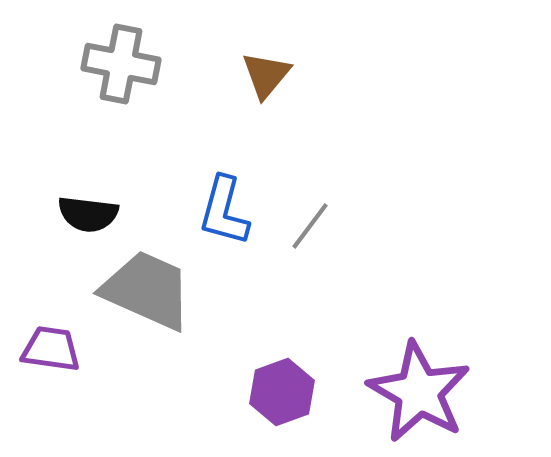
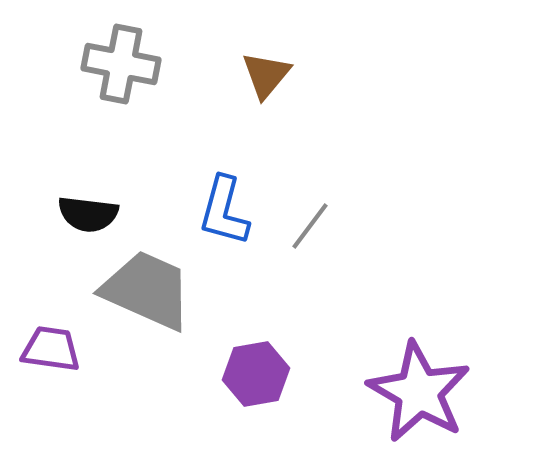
purple hexagon: moved 26 px left, 18 px up; rotated 10 degrees clockwise
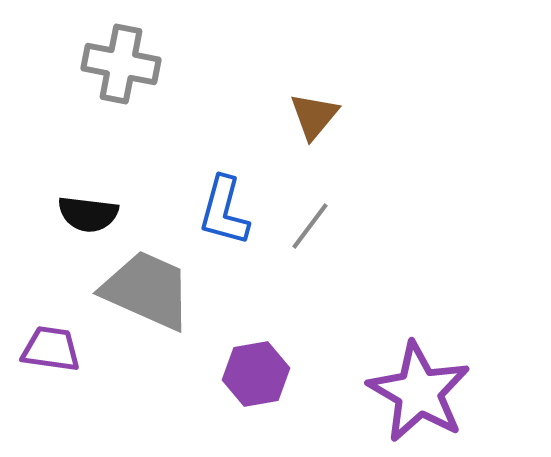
brown triangle: moved 48 px right, 41 px down
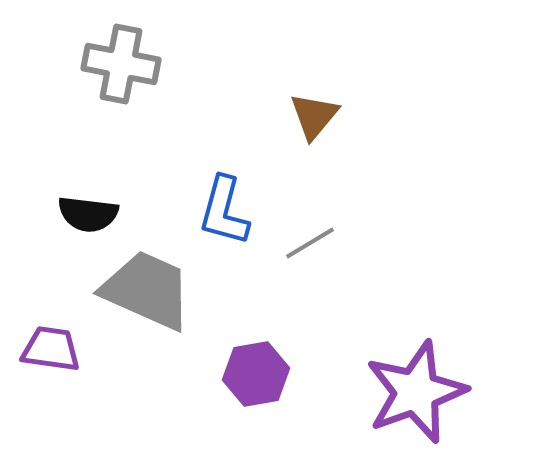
gray line: moved 17 px down; rotated 22 degrees clockwise
purple star: moved 3 px left; rotated 22 degrees clockwise
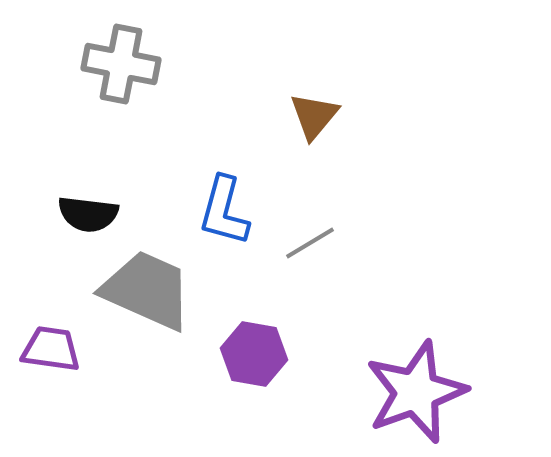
purple hexagon: moved 2 px left, 20 px up; rotated 20 degrees clockwise
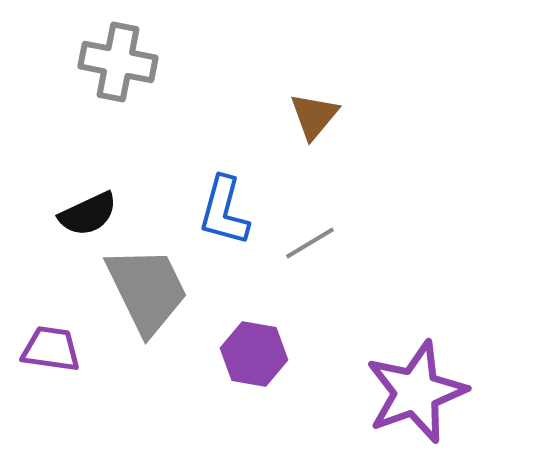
gray cross: moved 3 px left, 2 px up
black semicircle: rotated 32 degrees counterclockwise
gray trapezoid: rotated 40 degrees clockwise
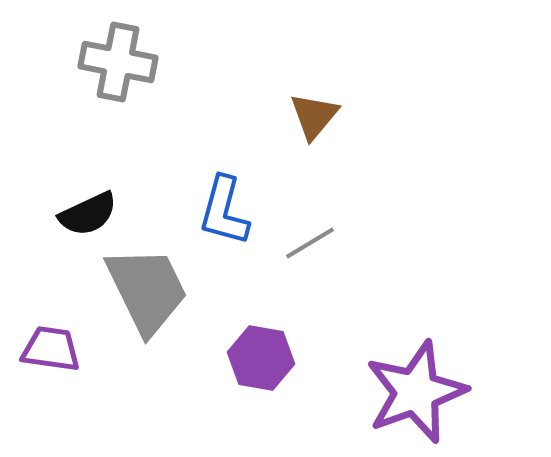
purple hexagon: moved 7 px right, 4 px down
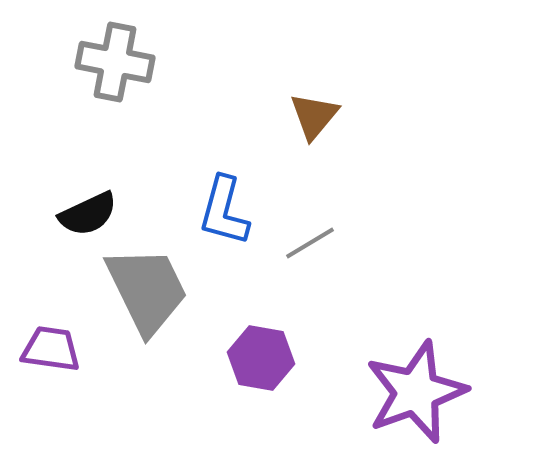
gray cross: moved 3 px left
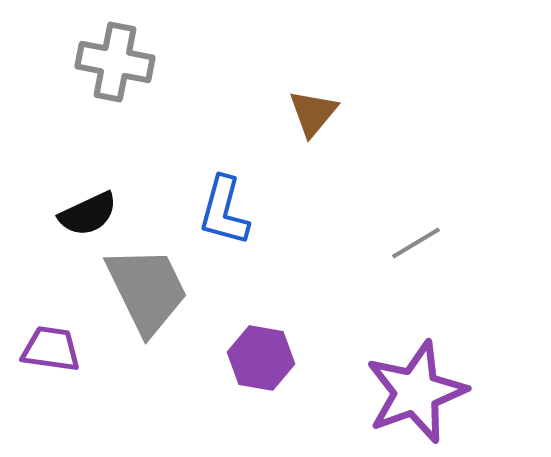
brown triangle: moved 1 px left, 3 px up
gray line: moved 106 px right
